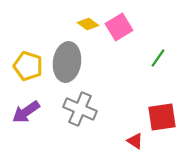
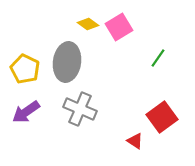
yellow pentagon: moved 3 px left, 3 px down; rotated 8 degrees clockwise
red square: rotated 28 degrees counterclockwise
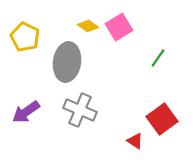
yellow diamond: moved 2 px down
yellow pentagon: moved 32 px up
gray cross: moved 1 px down
red square: moved 2 px down
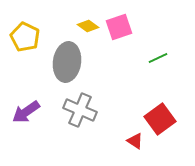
pink square: rotated 12 degrees clockwise
green line: rotated 30 degrees clockwise
red square: moved 2 px left
